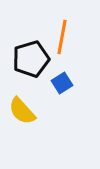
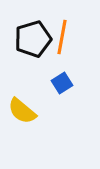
black pentagon: moved 2 px right, 20 px up
yellow semicircle: rotated 8 degrees counterclockwise
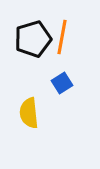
yellow semicircle: moved 7 px right, 2 px down; rotated 44 degrees clockwise
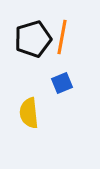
blue square: rotated 10 degrees clockwise
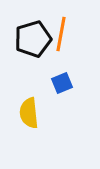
orange line: moved 1 px left, 3 px up
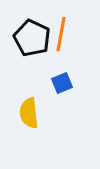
black pentagon: moved 1 px left, 1 px up; rotated 30 degrees counterclockwise
